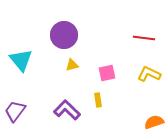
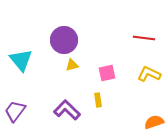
purple circle: moved 5 px down
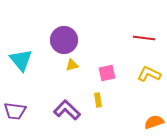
purple trapezoid: rotated 120 degrees counterclockwise
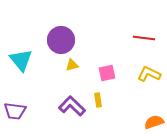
purple circle: moved 3 px left
purple L-shape: moved 5 px right, 4 px up
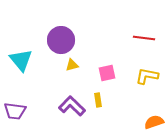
yellow L-shape: moved 2 px left, 2 px down; rotated 15 degrees counterclockwise
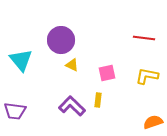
yellow triangle: rotated 40 degrees clockwise
yellow rectangle: rotated 16 degrees clockwise
orange semicircle: moved 1 px left
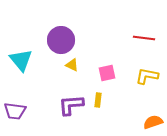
purple L-shape: moved 1 px left, 1 px up; rotated 48 degrees counterclockwise
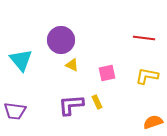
yellow rectangle: moved 1 px left, 2 px down; rotated 32 degrees counterclockwise
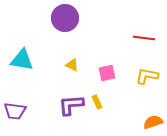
purple circle: moved 4 px right, 22 px up
cyan triangle: moved 1 px right; rotated 40 degrees counterclockwise
